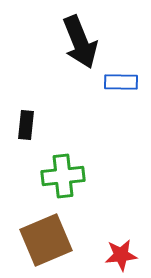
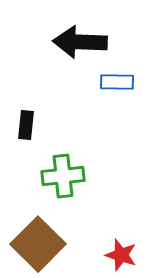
black arrow: rotated 114 degrees clockwise
blue rectangle: moved 4 px left
brown square: moved 8 px left, 4 px down; rotated 22 degrees counterclockwise
red star: rotated 24 degrees clockwise
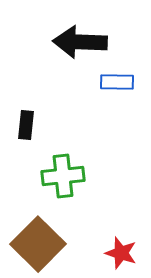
red star: moved 2 px up
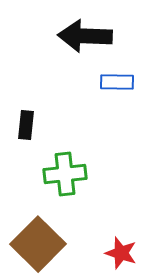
black arrow: moved 5 px right, 6 px up
green cross: moved 2 px right, 2 px up
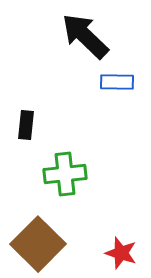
black arrow: rotated 42 degrees clockwise
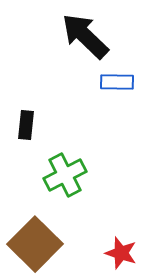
green cross: moved 1 px down; rotated 21 degrees counterclockwise
brown square: moved 3 px left
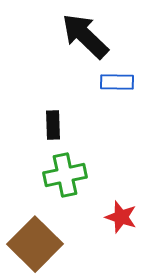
black rectangle: moved 27 px right; rotated 8 degrees counterclockwise
green cross: rotated 15 degrees clockwise
red star: moved 36 px up
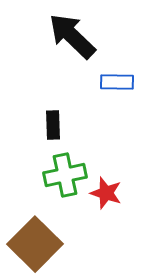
black arrow: moved 13 px left
red star: moved 15 px left, 24 px up
